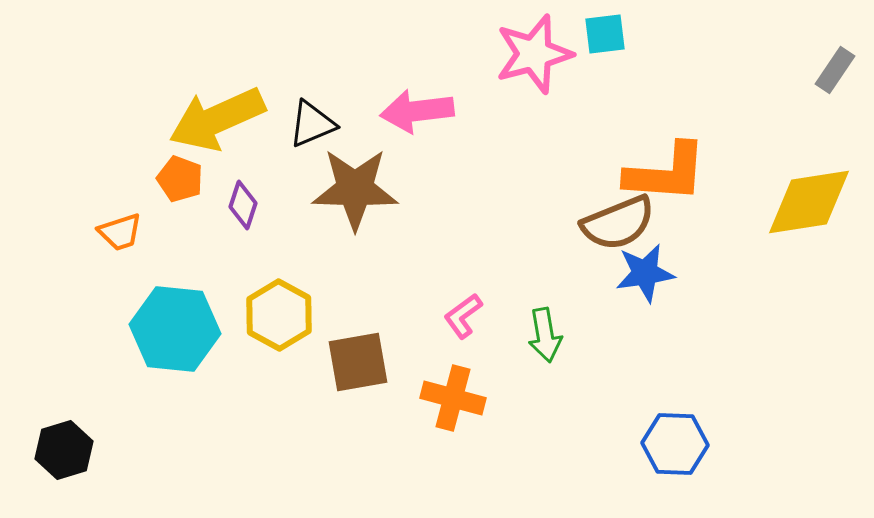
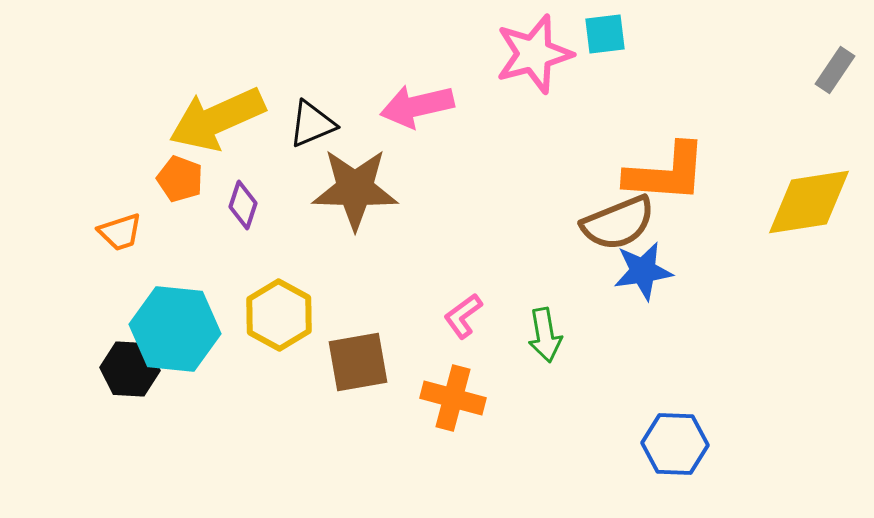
pink arrow: moved 5 px up; rotated 6 degrees counterclockwise
blue star: moved 2 px left, 2 px up
black hexagon: moved 66 px right, 81 px up; rotated 20 degrees clockwise
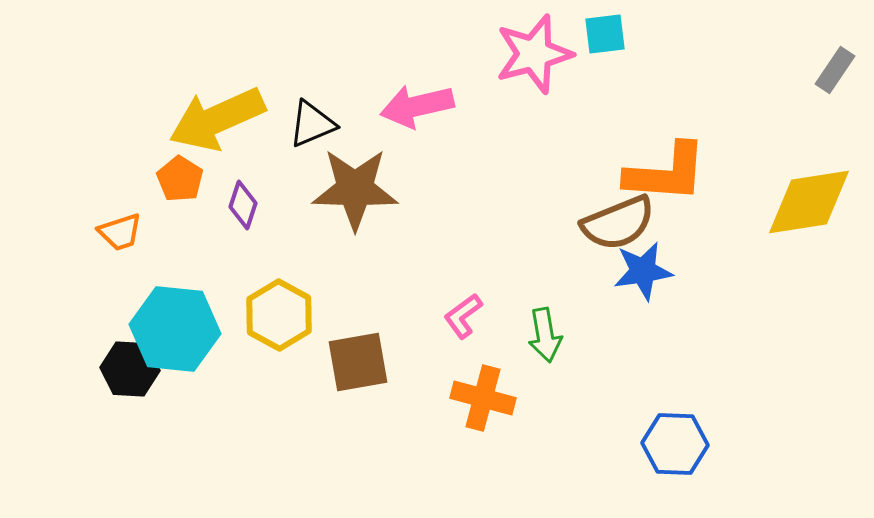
orange pentagon: rotated 12 degrees clockwise
orange cross: moved 30 px right
